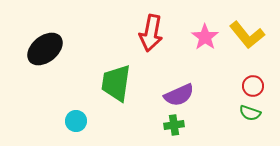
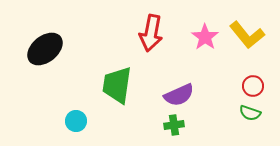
green trapezoid: moved 1 px right, 2 px down
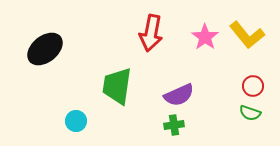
green trapezoid: moved 1 px down
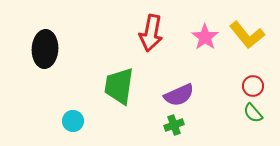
black ellipse: rotated 48 degrees counterclockwise
green trapezoid: moved 2 px right
green semicircle: moved 3 px right; rotated 30 degrees clockwise
cyan circle: moved 3 px left
green cross: rotated 12 degrees counterclockwise
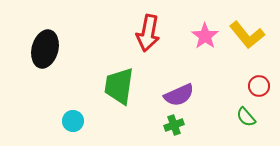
red arrow: moved 3 px left
pink star: moved 1 px up
black ellipse: rotated 12 degrees clockwise
red circle: moved 6 px right
green semicircle: moved 7 px left, 4 px down
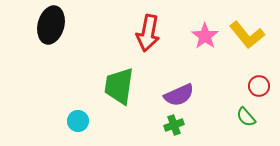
black ellipse: moved 6 px right, 24 px up
cyan circle: moved 5 px right
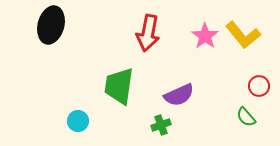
yellow L-shape: moved 4 px left
green cross: moved 13 px left
